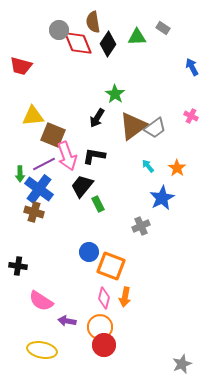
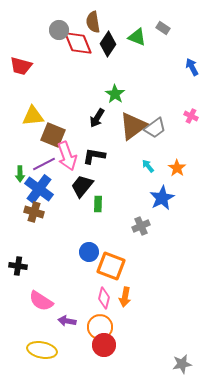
green triangle: rotated 24 degrees clockwise
green rectangle: rotated 28 degrees clockwise
gray star: rotated 12 degrees clockwise
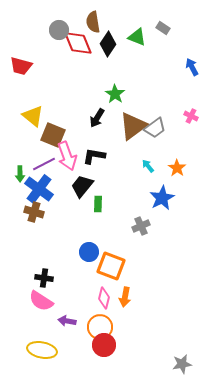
yellow triangle: rotated 45 degrees clockwise
black cross: moved 26 px right, 12 px down
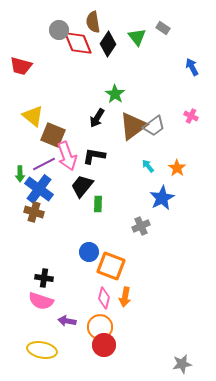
green triangle: rotated 30 degrees clockwise
gray trapezoid: moved 1 px left, 2 px up
pink semicircle: rotated 15 degrees counterclockwise
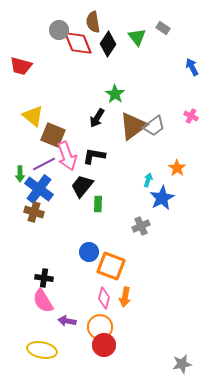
cyan arrow: moved 14 px down; rotated 56 degrees clockwise
pink semicircle: moved 2 px right; rotated 40 degrees clockwise
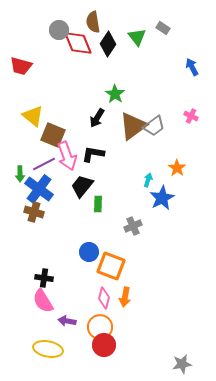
black L-shape: moved 1 px left, 2 px up
gray cross: moved 8 px left
yellow ellipse: moved 6 px right, 1 px up
